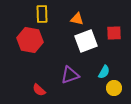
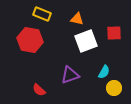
yellow rectangle: rotated 66 degrees counterclockwise
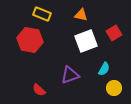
orange triangle: moved 4 px right, 4 px up
red square: rotated 28 degrees counterclockwise
cyan semicircle: moved 3 px up
